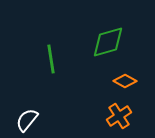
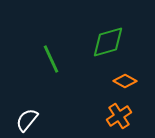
green line: rotated 16 degrees counterclockwise
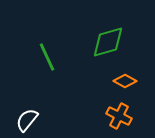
green line: moved 4 px left, 2 px up
orange cross: rotated 30 degrees counterclockwise
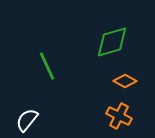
green diamond: moved 4 px right
green line: moved 9 px down
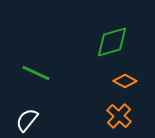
green line: moved 11 px left, 7 px down; rotated 40 degrees counterclockwise
orange cross: rotated 15 degrees clockwise
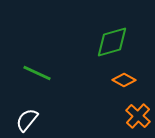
green line: moved 1 px right
orange diamond: moved 1 px left, 1 px up
orange cross: moved 19 px right
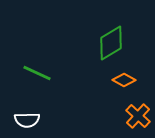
green diamond: moved 1 px left, 1 px down; rotated 15 degrees counterclockwise
white semicircle: rotated 130 degrees counterclockwise
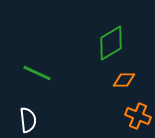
orange diamond: rotated 30 degrees counterclockwise
orange cross: rotated 20 degrees counterclockwise
white semicircle: moved 1 px right; rotated 95 degrees counterclockwise
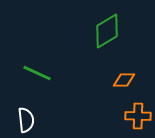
green diamond: moved 4 px left, 12 px up
orange cross: rotated 20 degrees counterclockwise
white semicircle: moved 2 px left
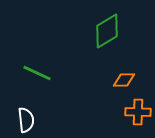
orange cross: moved 4 px up
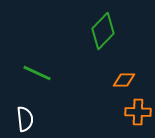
green diamond: moved 4 px left; rotated 15 degrees counterclockwise
white semicircle: moved 1 px left, 1 px up
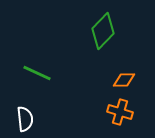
orange cross: moved 18 px left; rotated 15 degrees clockwise
